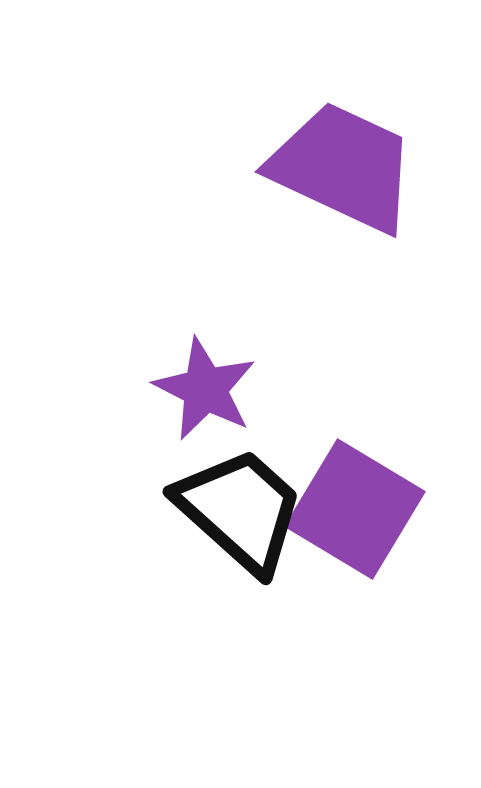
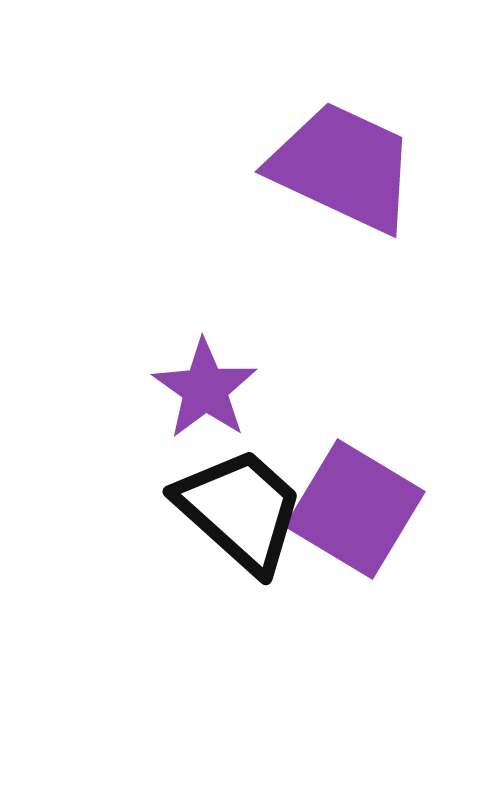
purple star: rotated 8 degrees clockwise
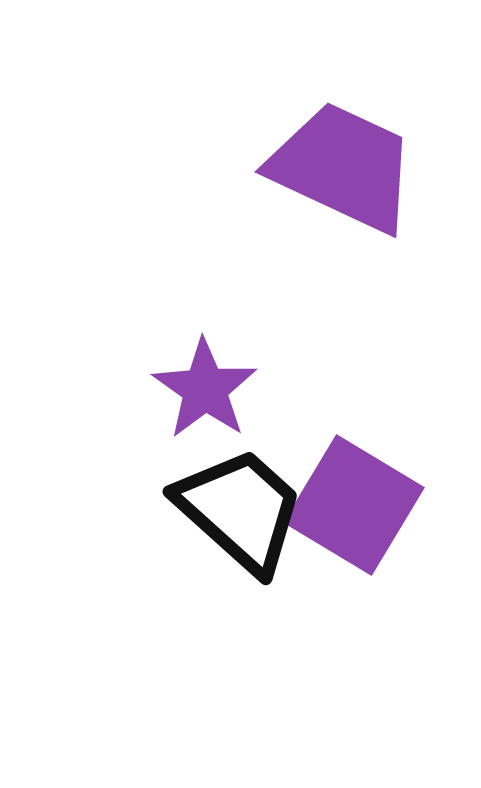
purple square: moved 1 px left, 4 px up
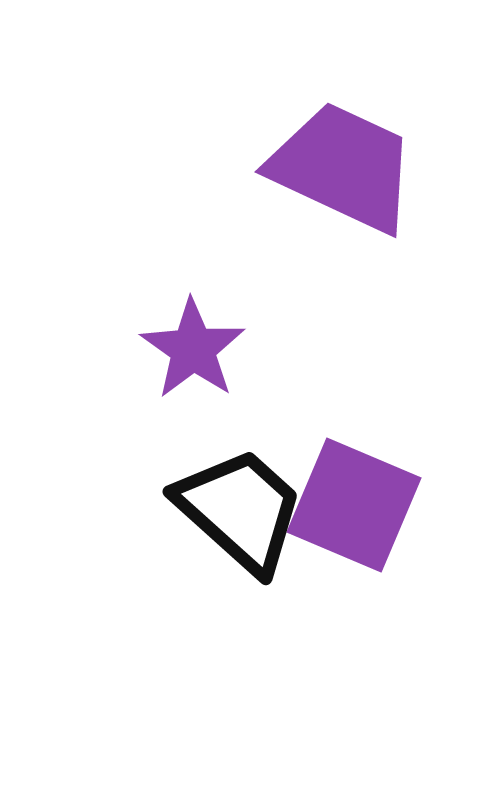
purple star: moved 12 px left, 40 px up
purple square: rotated 8 degrees counterclockwise
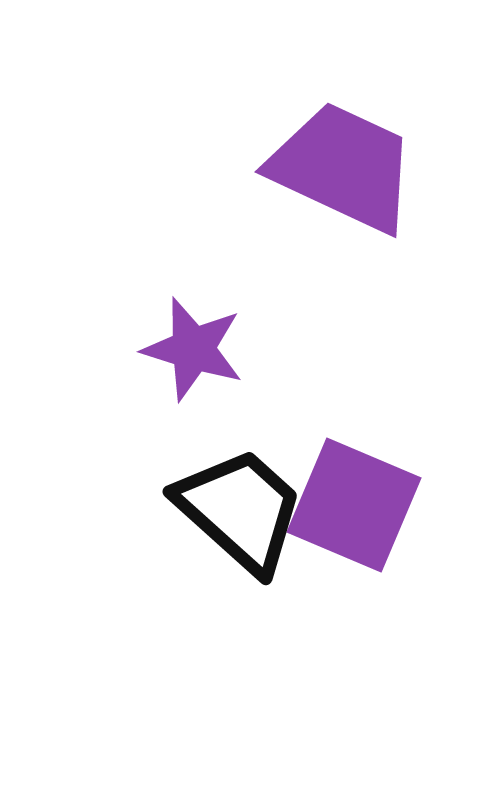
purple star: rotated 18 degrees counterclockwise
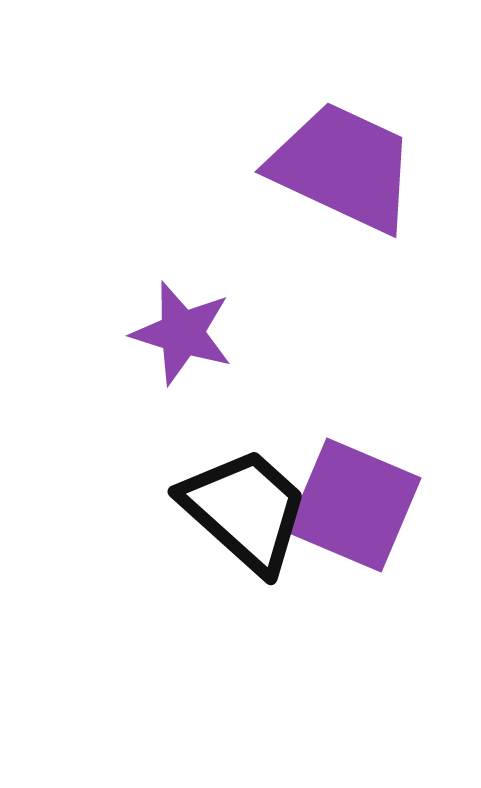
purple star: moved 11 px left, 16 px up
black trapezoid: moved 5 px right
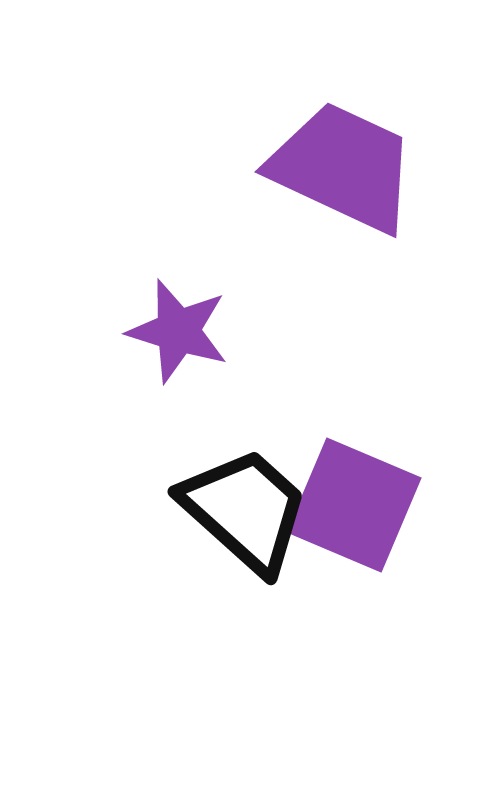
purple star: moved 4 px left, 2 px up
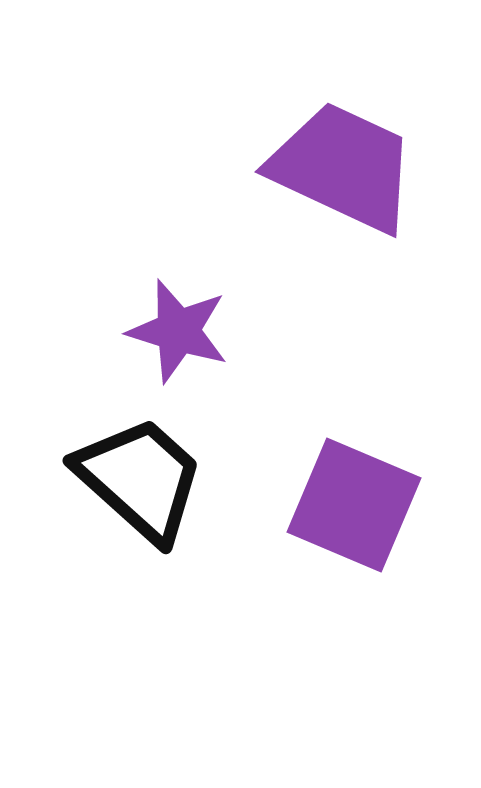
black trapezoid: moved 105 px left, 31 px up
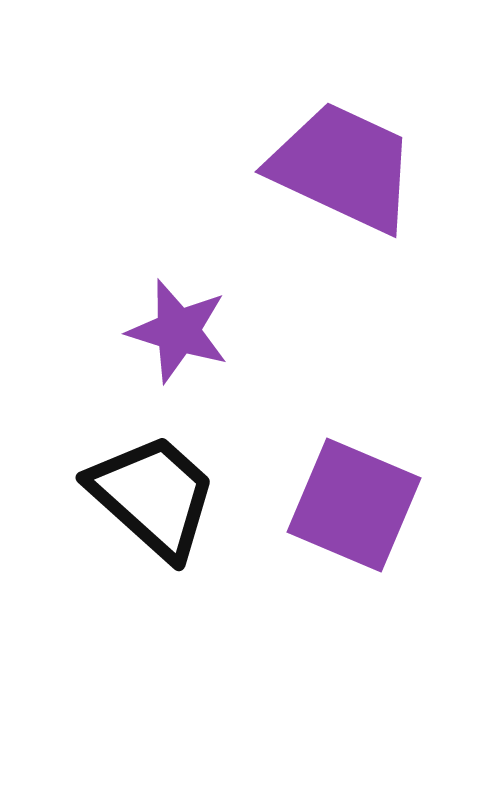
black trapezoid: moved 13 px right, 17 px down
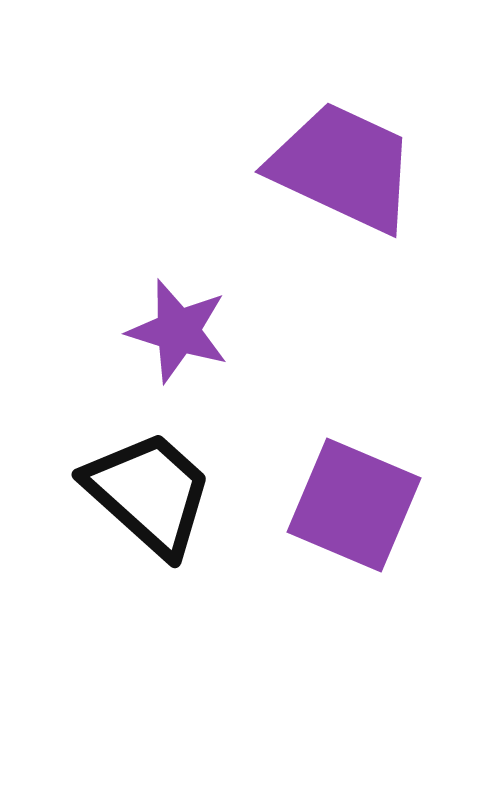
black trapezoid: moved 4 px left, 3 px up
